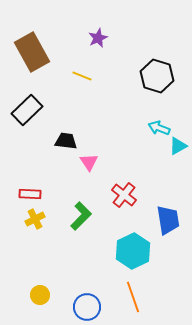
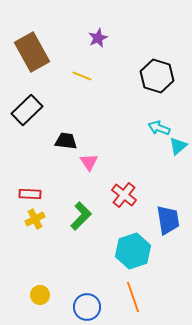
cyan triangle: rotated 12 degrees counterclockwise
cyan hexagon: rotated 8 degrees clockwise
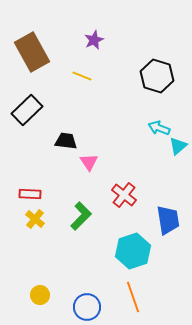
purple star: moved 4 px left, 2 px down
yellow cross: rotated 24 degrees counterclockwise
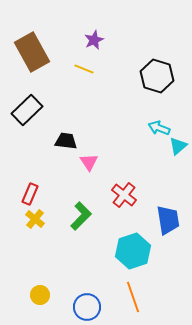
yellow line: moved 2 px right, 7 px up
red rectangle: rotated 70 degrees counterclockwise
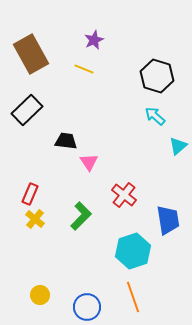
brown rectangle: moved 1 px left, 2 px down
cyan arrow: moved 4 px left, 12 px up; rotated 20 degrees clockwise
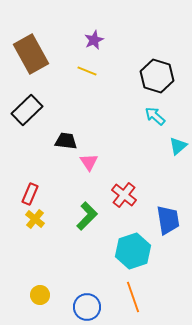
yellow line: moved 3 px right, 2 px down
green L-shape: moved 6 px right
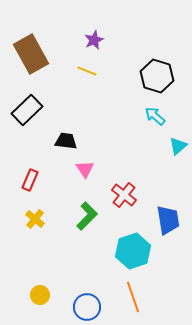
pink triangle: moved 4 px left, 7 px down
red rectangle: moved 14 px up
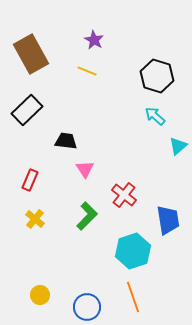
purple star: rotated 18 degrees counterclockwise
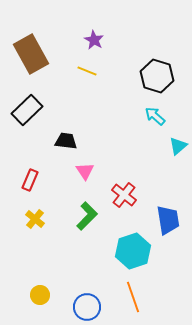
pink triangle: moved 2 px down
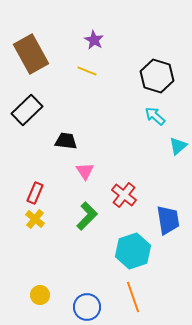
red rectangle: moved 5 px right, 13 px down
